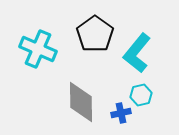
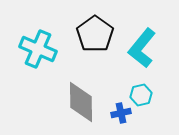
cyan L-shape: moved 5 px right, 5 px up
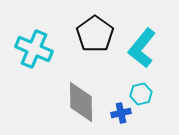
cyan cross: moved 4 px left
cyan hexagon: moved 1 px up
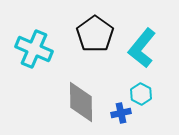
cyan hexagon: rotated 20 degrees counterclockwise
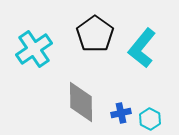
cyan cross: rotated 33 degrees clockwise
cyan hexagon: moved 9 px right, 25 px down
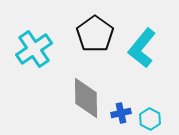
gray diamond: moved 5 px right, 4 px up
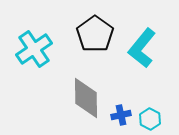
blue cross: moved 2 px down
